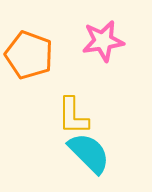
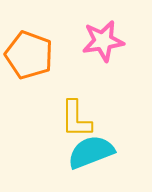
yellow L-shape: moved 3 px right, 3 px down
cyan semicircle: moved 2 px right, 1 px up; rotated 66 degrees counterclockwise
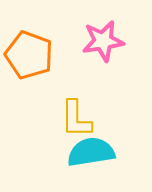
cyan semicircle: rotated 12 degrees clockwise
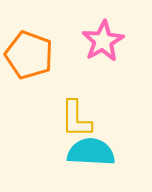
pink star: rotated 21 degrees counterclockwise
cyan semicircle: rotated 12 degrees clockwise
